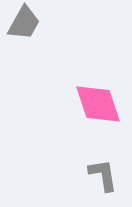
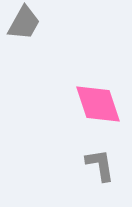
gray L-shape: moved 3 px left, 10 px up
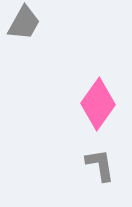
pink diamond: rotated 54 degrees clockwise
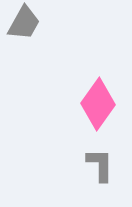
gray L-shape: rotated 9 degrees clockwise
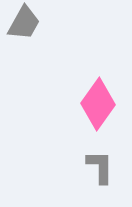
gray L-shape: moved 2 px down
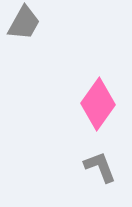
gray L-shape: rotated 21 degrees counterclockwise
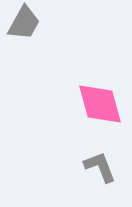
pink diamond: moved 2 px right; rotated 51 degrees counterclockwise
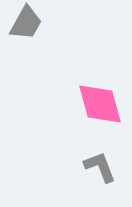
gray trapezoid: moved 2 px right
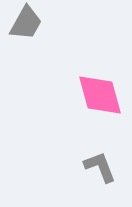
pink diamond: moved 9 px up
